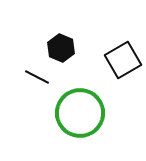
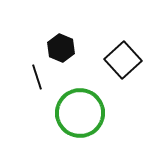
black square: rotated 12 degrees counterclockwise
black line: rotated 45 degrees clockwise
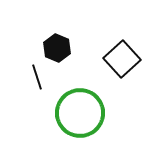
black hexagon: moved 4 px left
black square: moved 1 px left, 1 px up
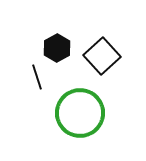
black hexagon: rotated 8 degrees clockwise
black square: moved 20 px left, 3 px up
